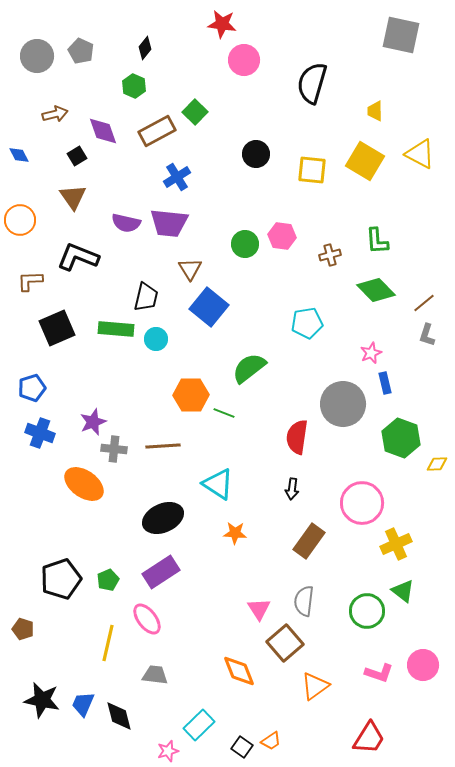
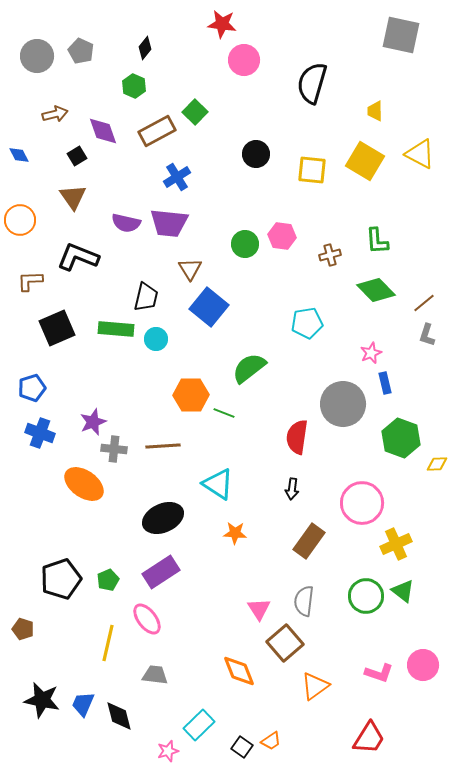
green circle at (367, 611): moved 1 px left, 15 px up
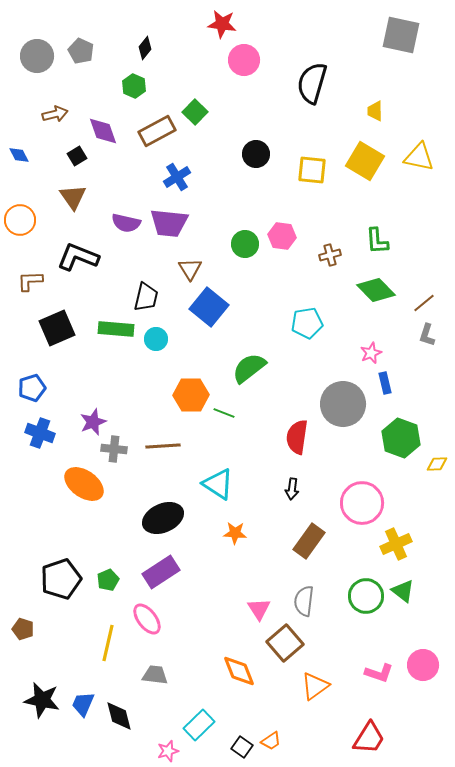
yellow triangle at (420, 154): moved 1 px left, 3 px down; rotated 16 degrees counterclockwise
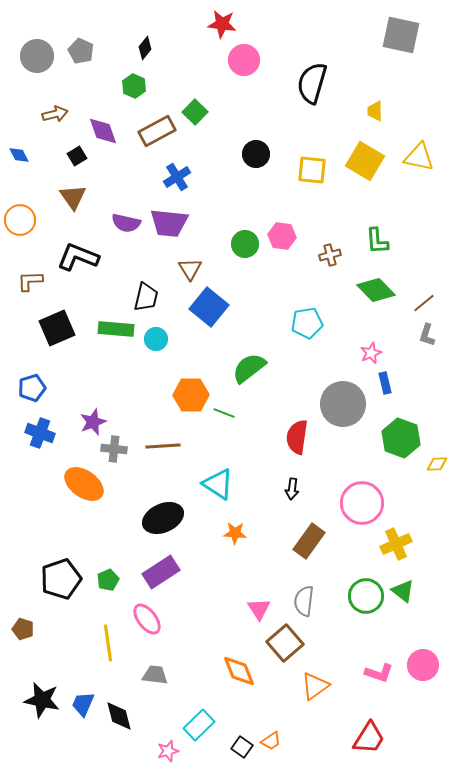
yellow line at (108, 643): rotated 21 degrees counterclockwise
